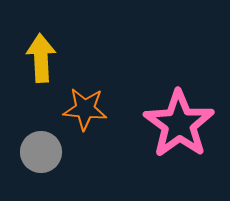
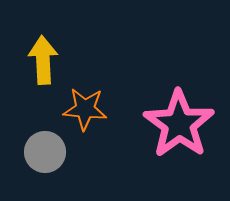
yellow arrow: moved 2 px right, 2 px down
gray circle: moved 4 px right
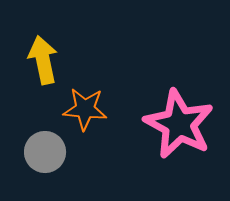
yellow arrow: rotated 9 degrees counterclockwise
pink star: rotated 8 degrees counterclockwise
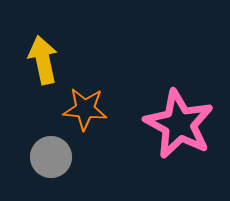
gray circle: moved 6 px right, 5 px down
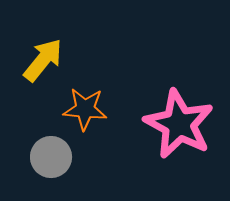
yellow arrow: rotated 51 degrees clockwise
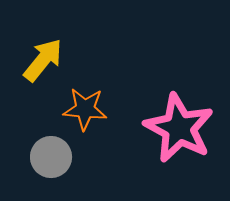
pink star: moved 4 px down
